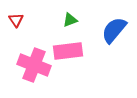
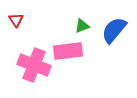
green triangle: moved 12 px right, 6 px down
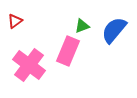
red triangle: moved 1 px left, 1 px down; rotated 28 degrees clockwise
pink rectangle: rotated 60 degrees counterclockwise
pink cross: moved 5 px left; rotated 16 degrees clockwise
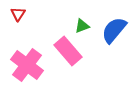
red triangle: moved 3 px right, 7 px up; rotated 21 degrees counterclockwise
pink rectangle: rotated 64 degrees counterclockwise
pink cross: moved 2 px left
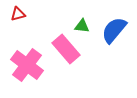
red triangle: rotated 42 degrees clockwise
green triangle: rotated 28 degrees clockwise
pink rectangle: moved 2 px left, 2 px up
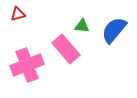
pink cross: rotated 32 degrees clockwise
